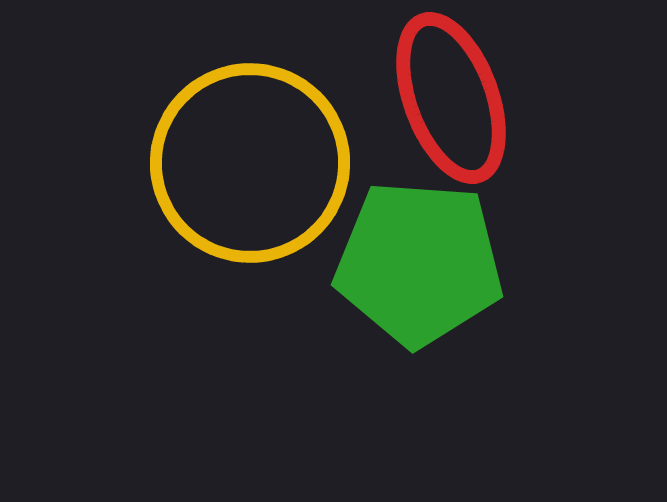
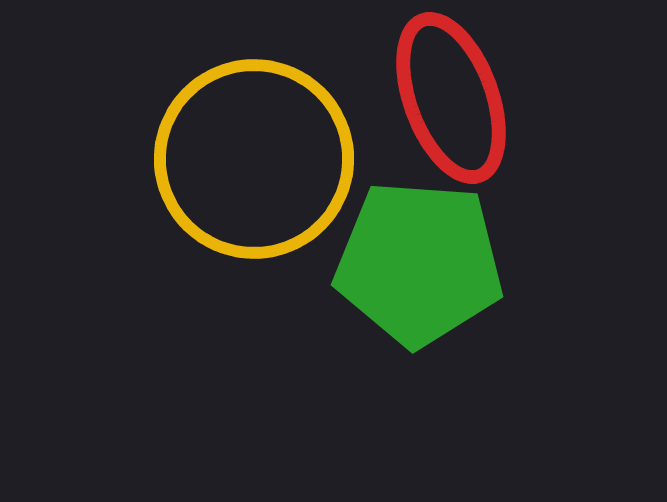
yellow circle: moved 4 px right, 4 px up
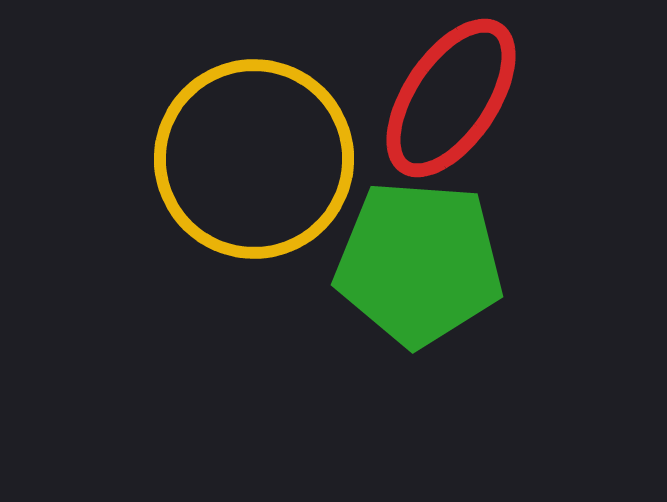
red ellipse: rotated 54 degrees clockwise
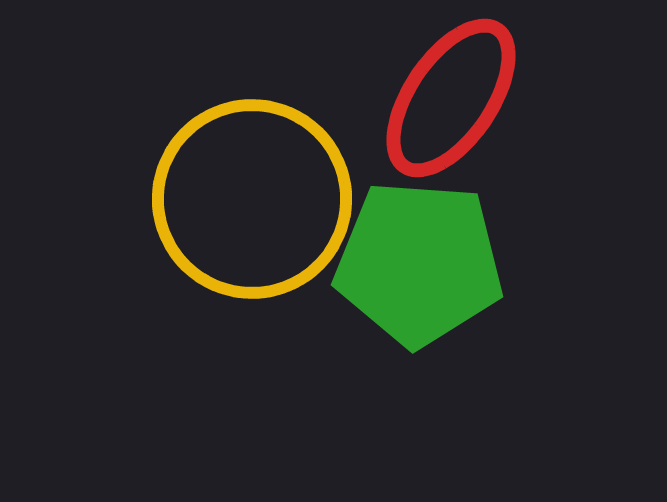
yellow circle: moved 2 px left, 40 px down
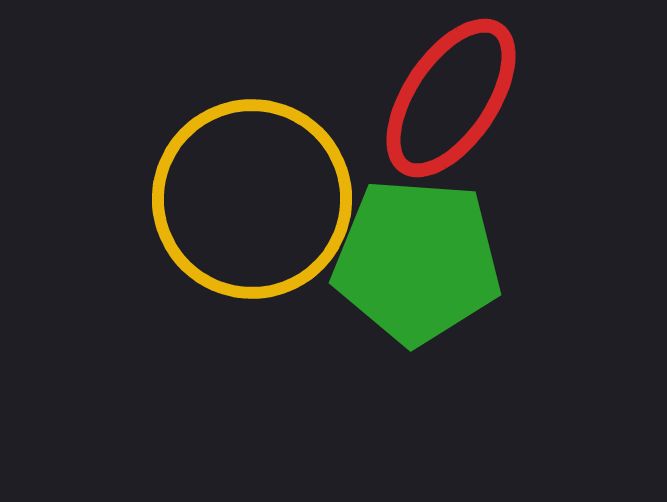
green pentagon: moved 2 px left, 2 px up
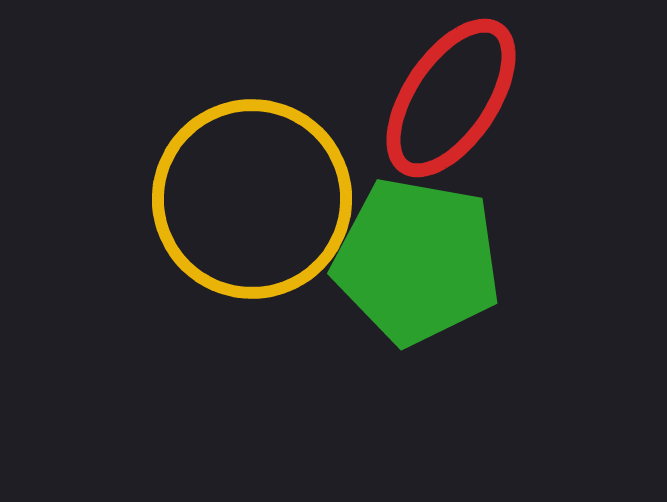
green pentagon: rotated 6 degrees clockwise
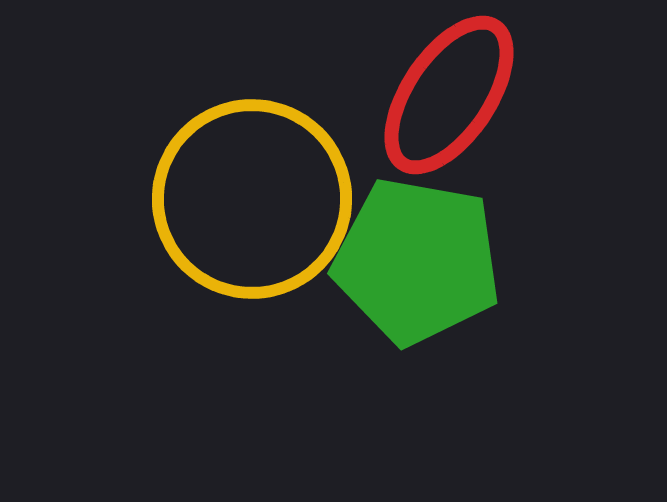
red ellipse: moved 2 px left, 3 px up
